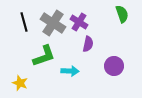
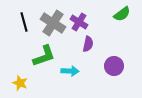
green semicircle: rotated 72 degrees clockwise
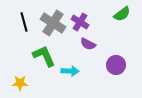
purple cross: moved 1 px right
purple semicircle: rotated 105 degrees clockwise
green L-shape: rotated 95 degrees counterclockwise
purple circle: moved 2 px right, 1 px up
yellow star: rotated 21 degrees counterclockwise
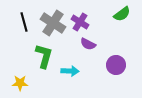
green L-shape: rotated 40 degrees clockwise
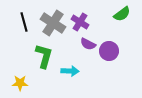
purple circle: moved 7 px left, 14 px up
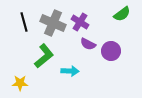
gray cross: rotated 10 degrees counterclockwise
purple circle: moved 2 px right
green L-shape: rotated 35 degrees clockwise
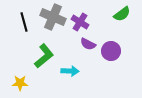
gray cross: moved 6 px up
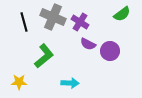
purple circle: moved 1 px left
cyan arrow: moved 12 px down
yellow star: moved 1 px left, 1 px up
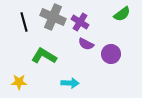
purple semicircle: moved 2 px left
purple circle: moved 1 px right, 3 px down
green L-shape: rotated 110 degrees counterclockwise
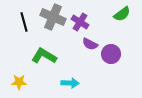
purple semicircle: moved 4 px right
